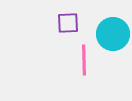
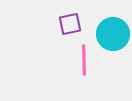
purple square: moved 2 px right, 1 px down; rotated 10 degrees counterclockwise
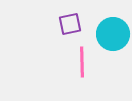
pink line: moved 2 px left, 2 px down
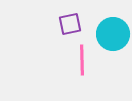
pink line: moved 2 px up
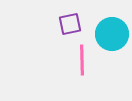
cyan circle: moved 1 px left
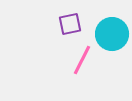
pink line: rotated 28 degrees clockwise
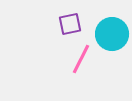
pink line: moved 1 px left, 1 px up
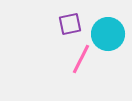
cyan circle: moved 4 px left
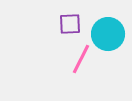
purple square: rotated 10 degrees clockwise
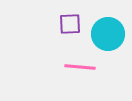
pink line: moved 1 px left, 8 px down; rotated 68 degrees clockwise
